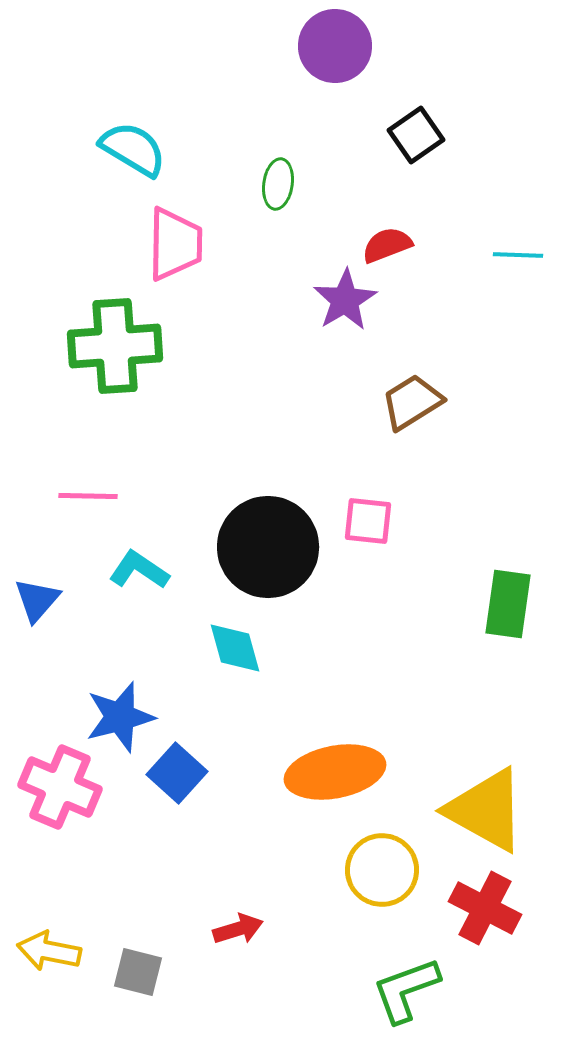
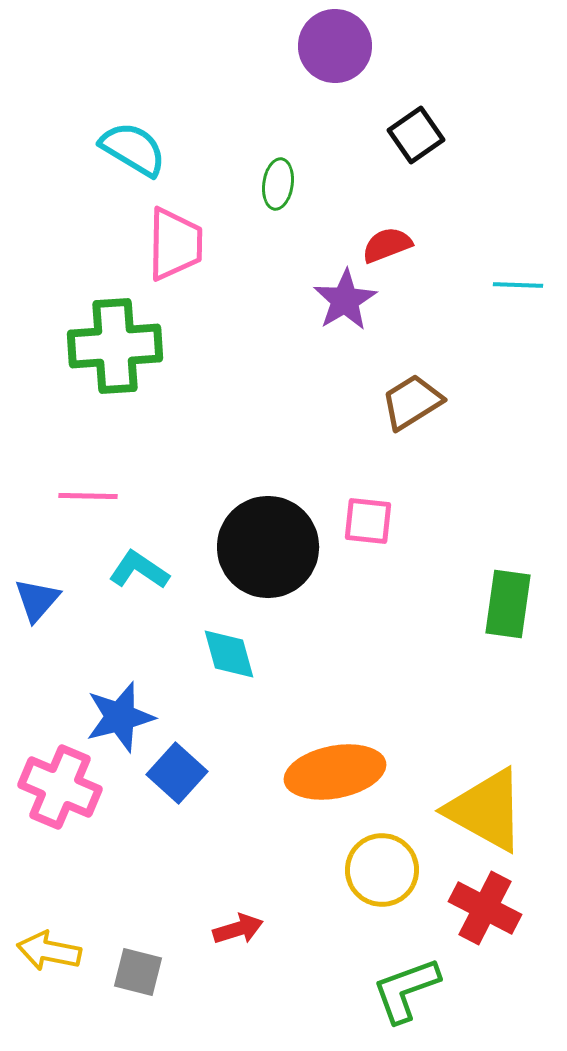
cyan line: moved 30 px down
cyan diamond: moved 6 px left, 6 px down
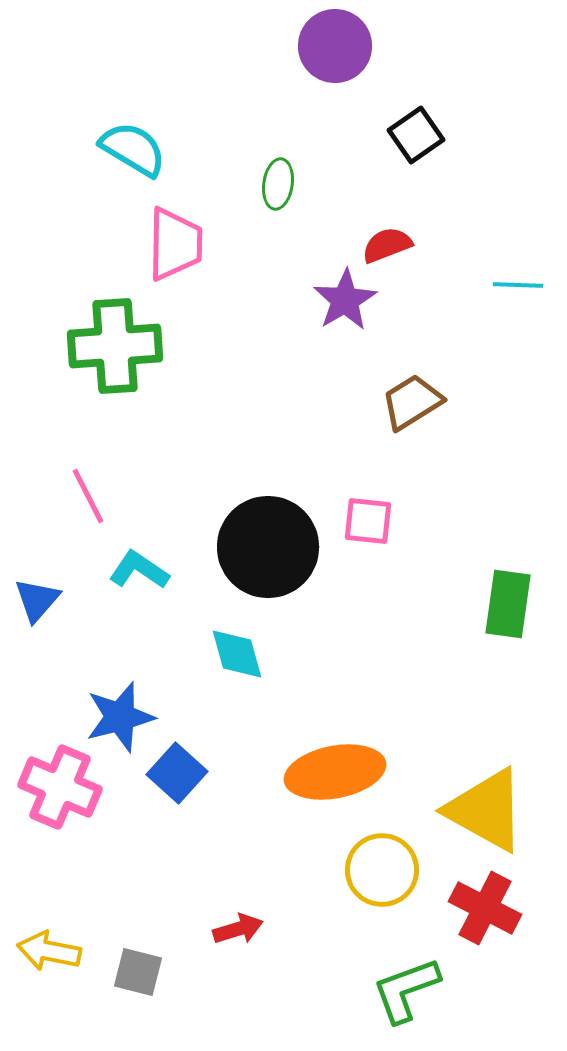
pink line: rotated 62 degrees clockwise
cyan diamond: moved 8 px right
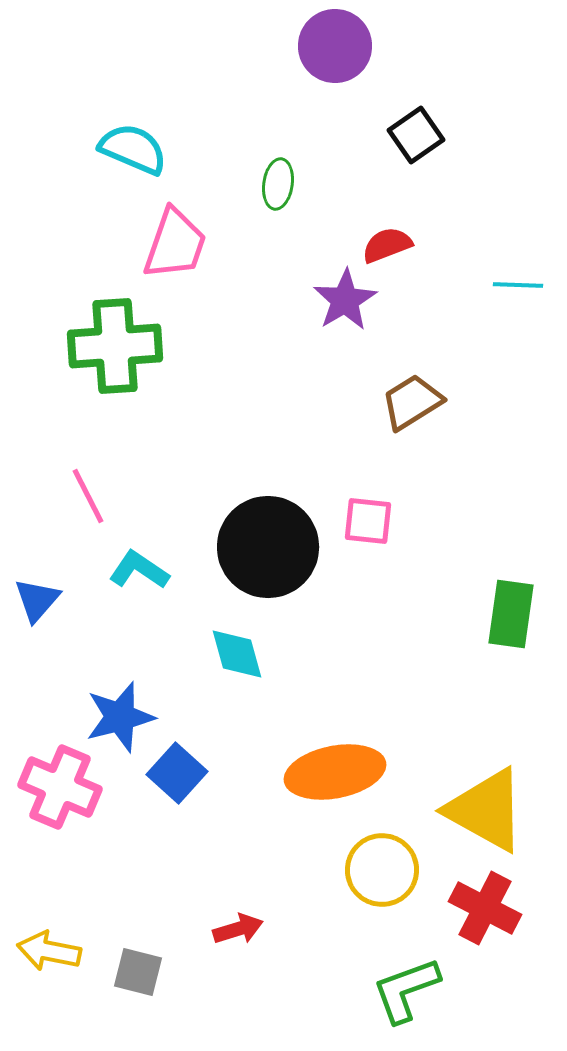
cyan semicircle: rotated 8 degrees counterclockwise
pink trapezoid: rotated 18 degrees clockwise
green rectangle: moved 3 px right, 10 px down
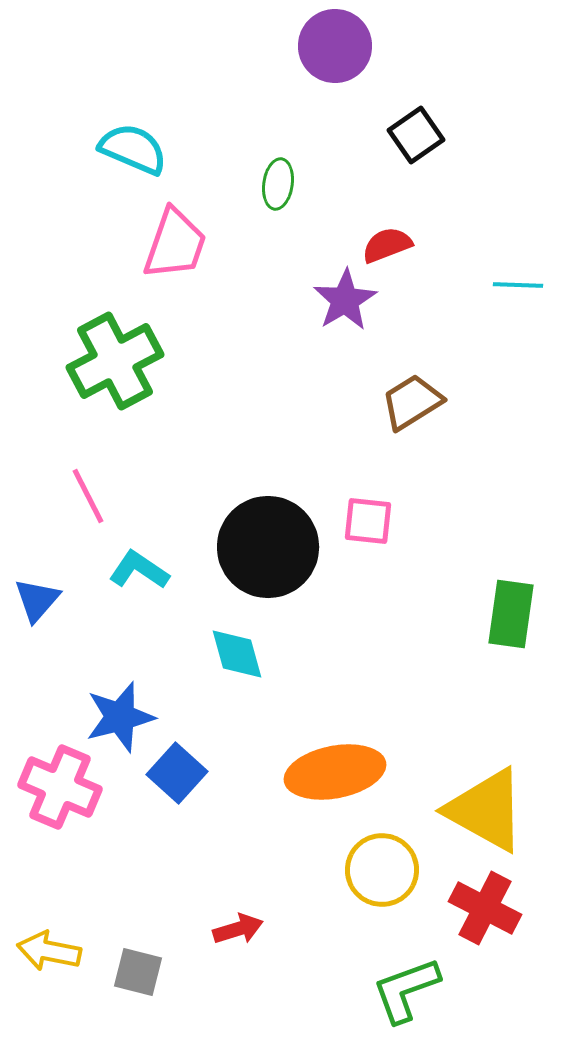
green cross: moved 15 px down; rotated 24 degrees counterclockwise
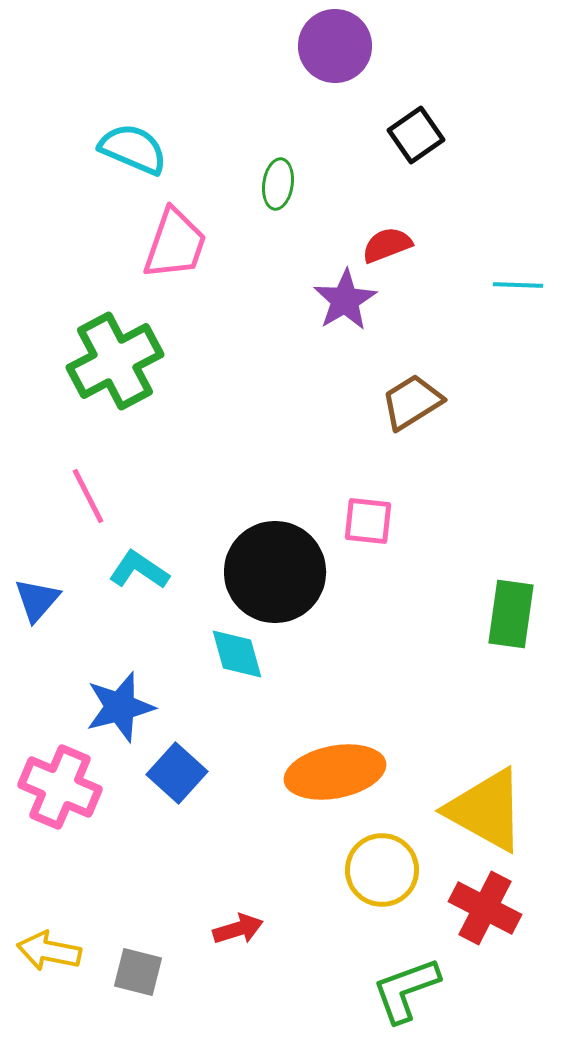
black circle: moved 7 px right, 25 px down
blue star: moved 10 px up
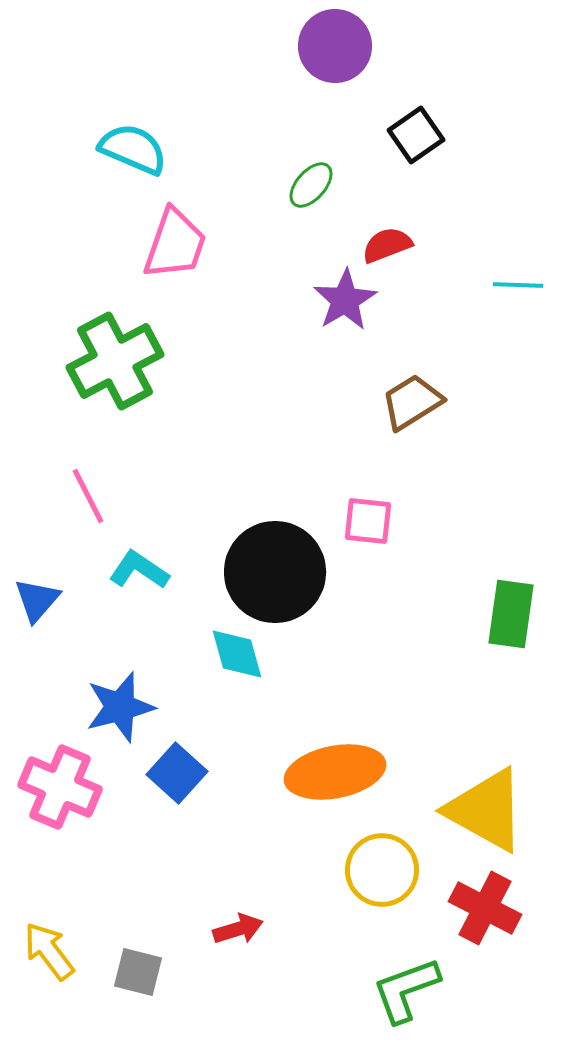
green ellipse: moved 33 px right, 1 px down; rotated 33 degrees clockwise
yellow arrow: rotated 42 degrees clockwise
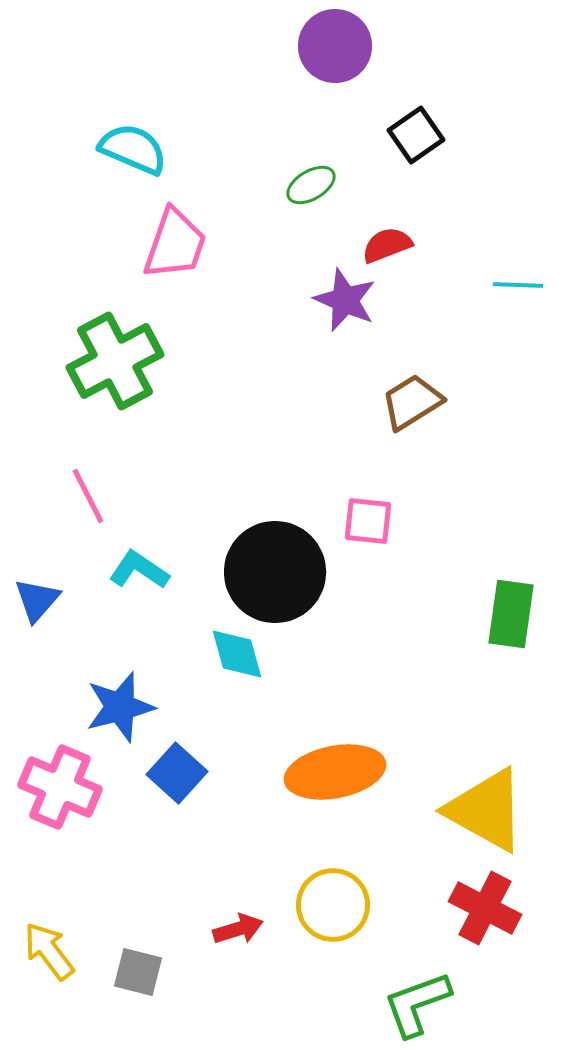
green ellipse: rotated 18 degrees clockwise
purple star: rotated 18 degrees counterclockwise
yellow circle: moved 49 px left, 35 px down
green L-shape: moved 11 px right, 14 px down
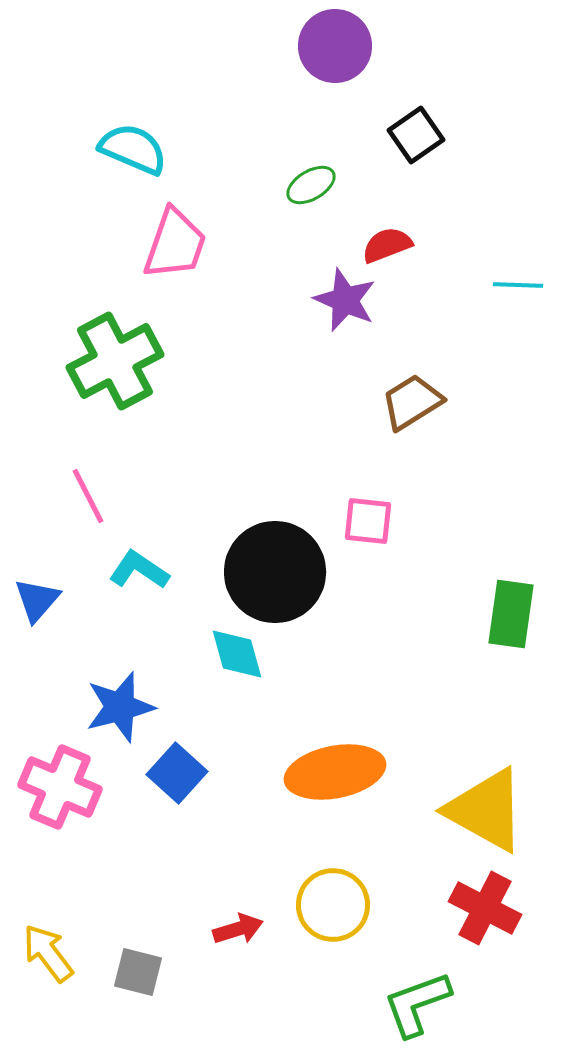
yellow arrow: moved 1 px left, 2 px down
